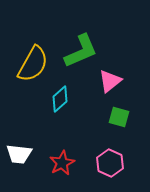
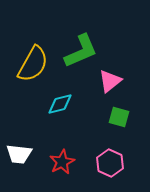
cyan diamond: moved 5 px down; rotated 28 degrees clockwise
red star: moved 1 px up
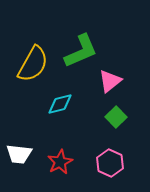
green square: moved 3 px left; rotated 30 degrees clockwise
red star: moved 2 px left
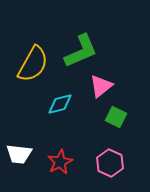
pink triangle: moved 9 px left, 5 px down
green square: rotated 20 degrees counterclockwise
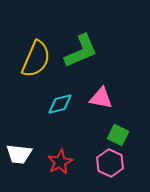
yellow semicircle: moved 3 px right, 5 px up; rotated 6 degrees counterclockwise
pink triangle: moved 12 px down; rotated 50 degrees clockwise
green square: moved 2 px right, 18 px down
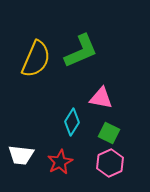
cyan diamond: moved 12 px right, 18 px down; rotated 44 degrees counterclockwise
green square: moved 9 px left, 2 px up
white trapezoid: moved 2 px right, 1 px down
pink hexagon: rotated 12 degrees clockwise
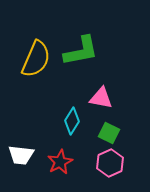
green L-shape: rotated 12 degrees clockwise
cyan diamond: moved 1 px up
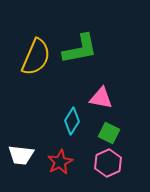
green L-shape: moved 1 px left, 2 px up
yellow semicircle: moved 2 px up
pink hexagon: moved 2 px left
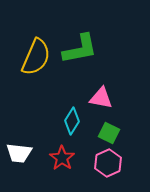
white trapezoid: moved 2 px left, 2 px up
red star: moved 2 px right, 4 px up; rotated 10 degrees counterclockwise
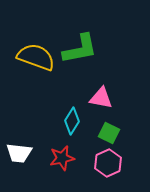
yellow semicircle: rotated 93 degrees counterclockwise
red star: rotated 25 degrees clockwise
